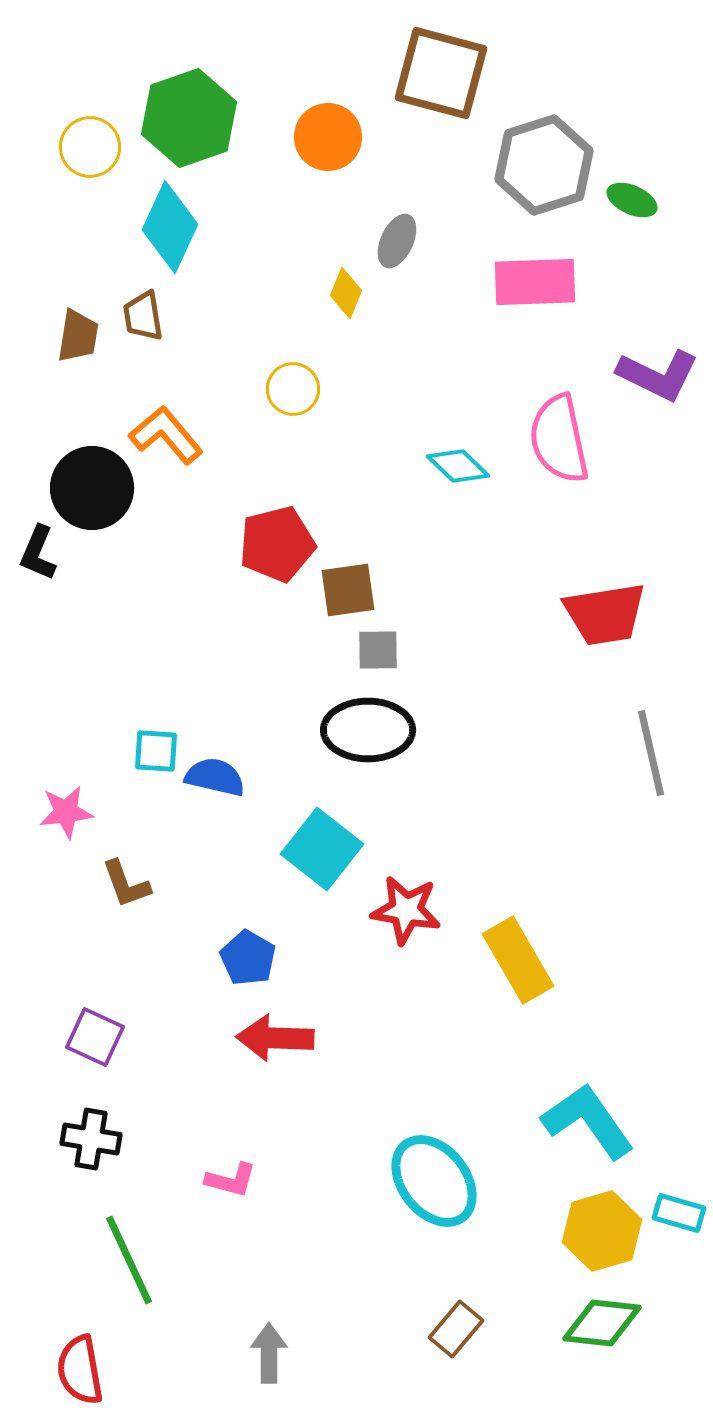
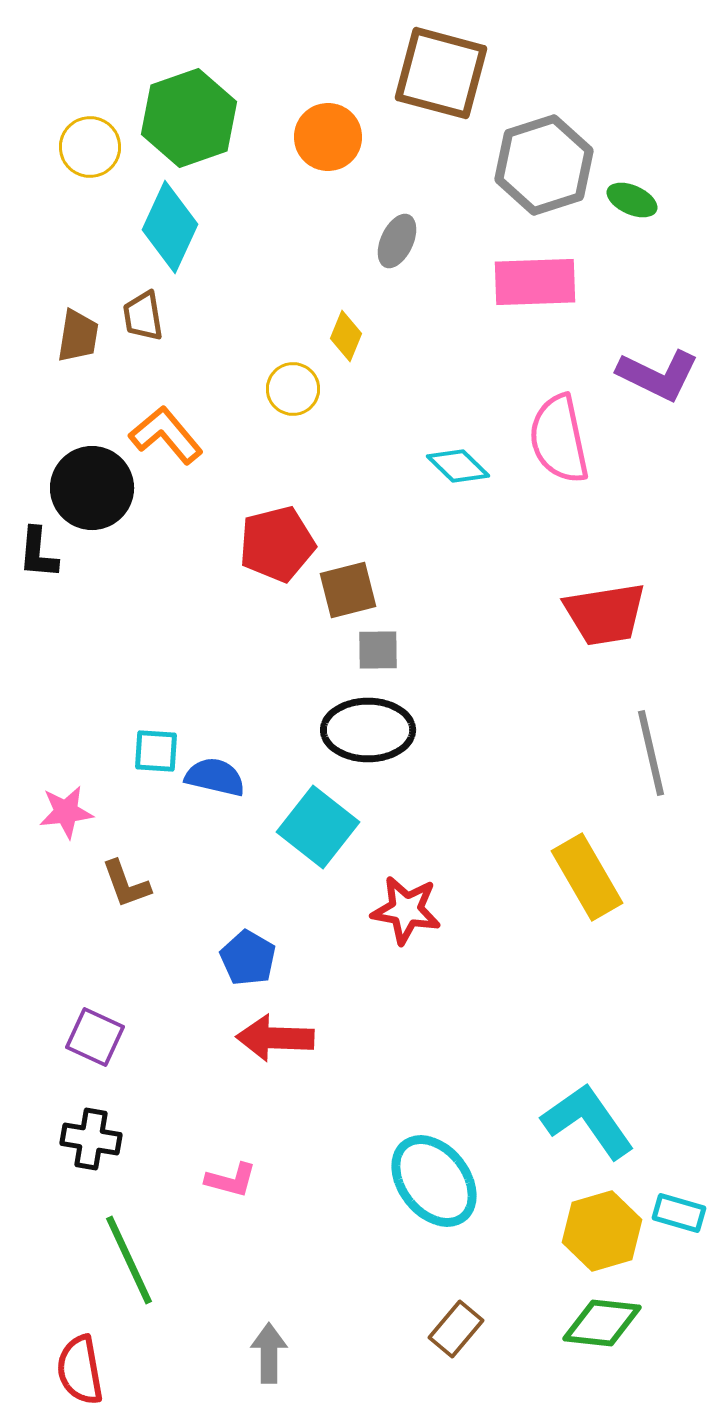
yellow diamond at (346, 293): moved 43 px down
black L-shape at (38, 553): rotated 18 degrees counterclockwise
brown square at (348, 590): rotated 6 degrees counterclockwise
cyan square at (322, 849): moved 4 px left, 22 px up
yellow rectangle at (518, 960): moved 69 px right, 83 px up
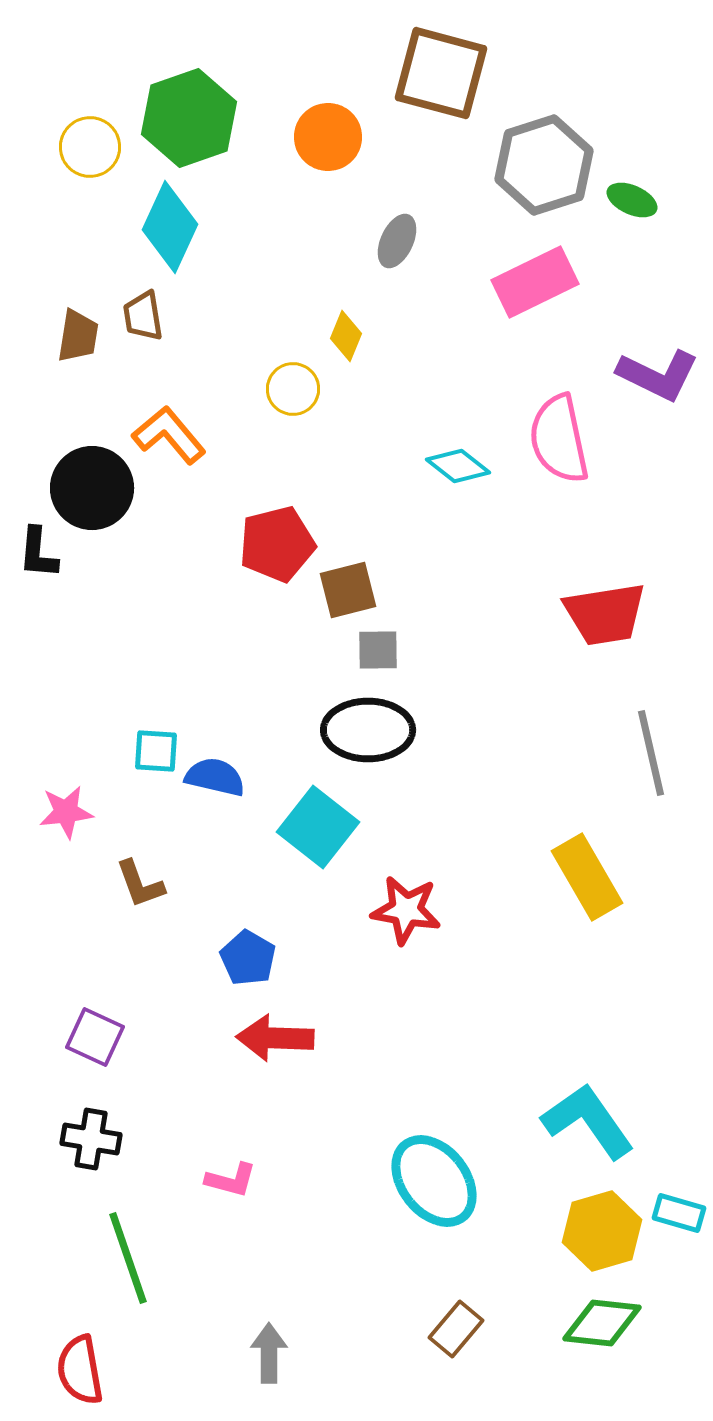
pink rectangle at (535, 282): rotated 24 degrees counterclockwise
orange L-shape at (166, 435): moved 3 px right
cyan diamond at (458, 466): rotated 6 degrees counterclockwise
brown L-shape at (126, 884): moved 14 px right
green line at (129, 1260): moved 1 px left, 2 px up; rotated 6 degrees clockwise
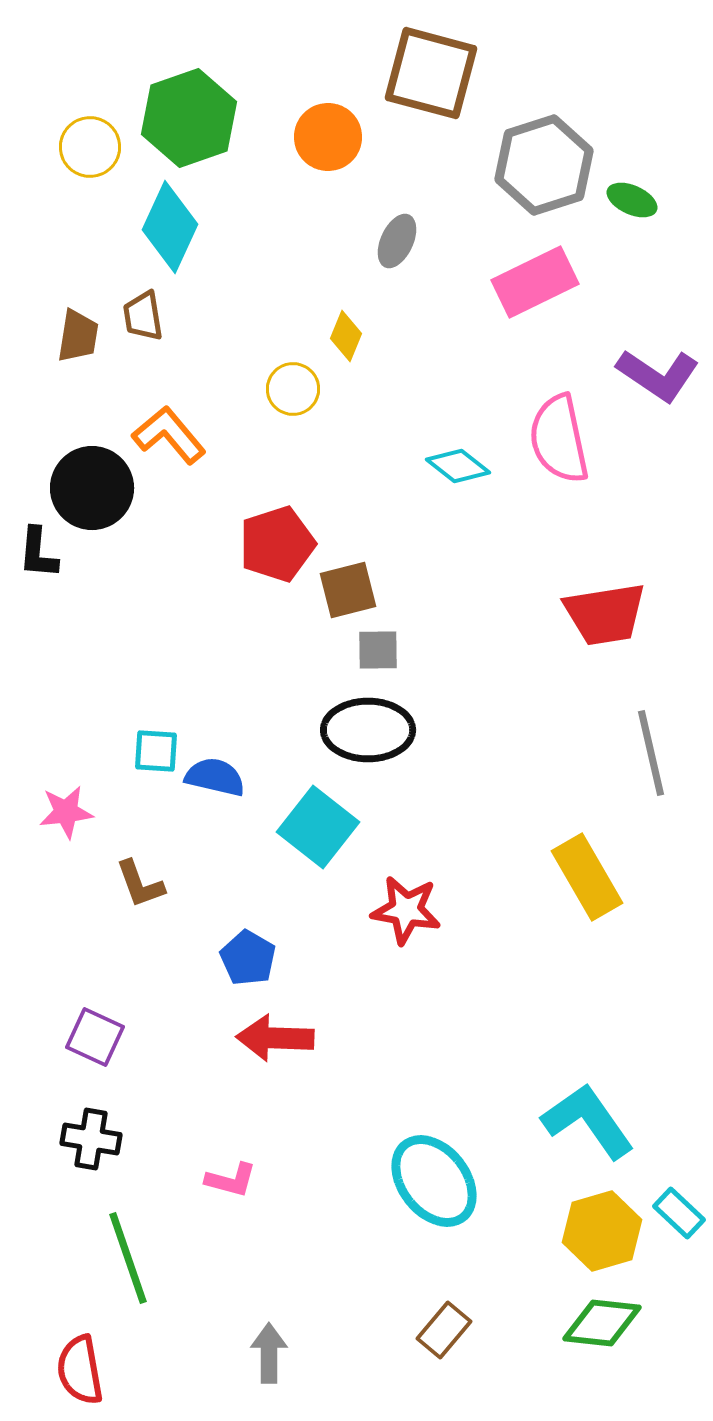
brown square at (441, 73): moved 10 px left
purple L-shape at (658, 375): rotated 8 degrees clockwise
red pentagon at (277, 544): rotated 4 degrees counterclockwise
cyan rectangle at (679, 1213): rotated 27 degrees clockwise
brown rectangle at (456, 1329): moved 12 px left, 1 px down
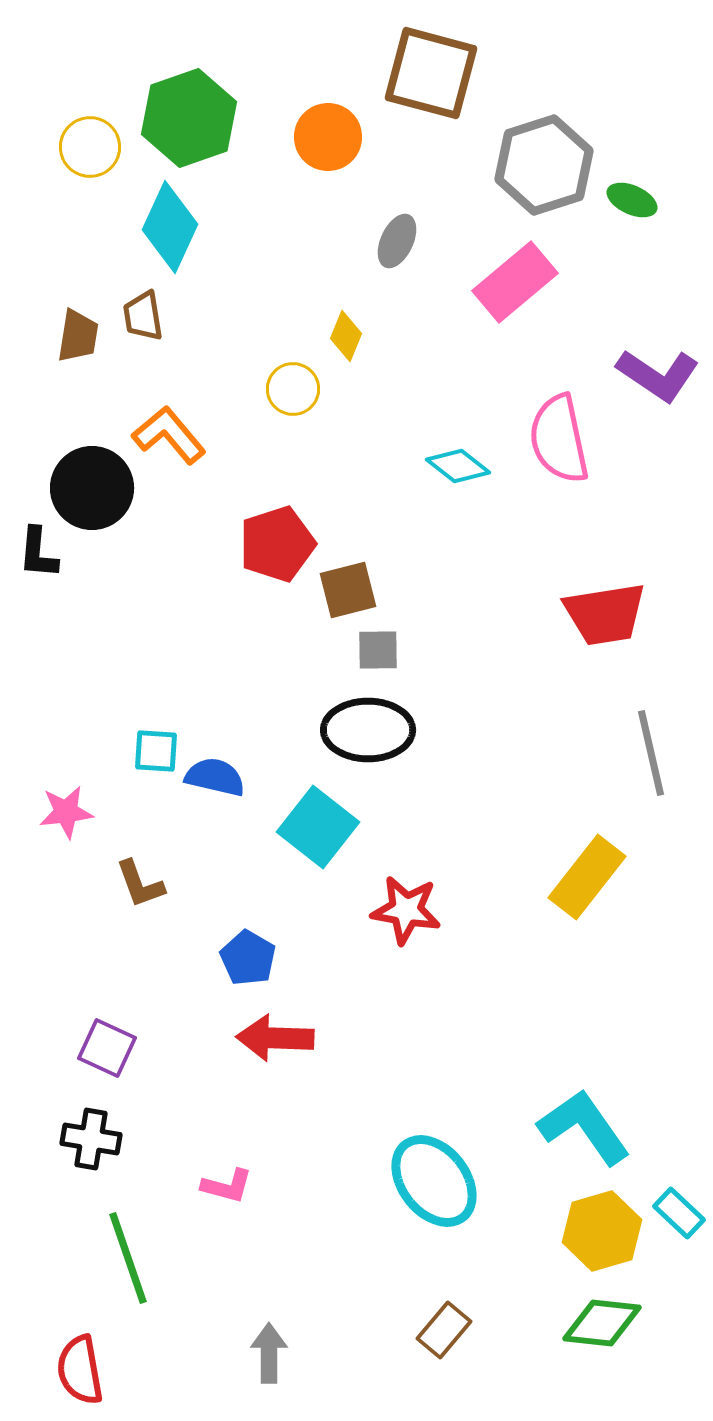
pink rectangle at (535, 282): moved 20 px left; rotated 14 degrees counterclockwise
yellow rectangle at (587, 877): rotated 68 degrees clockwise
purple square at (95, 1037): moved 12 px right, 11 px down
cyan L-shape at (588, 1121): moved 4 px left, 6 px down
pink L-shape at (231, 1180): moved 4 px left, 6 px down
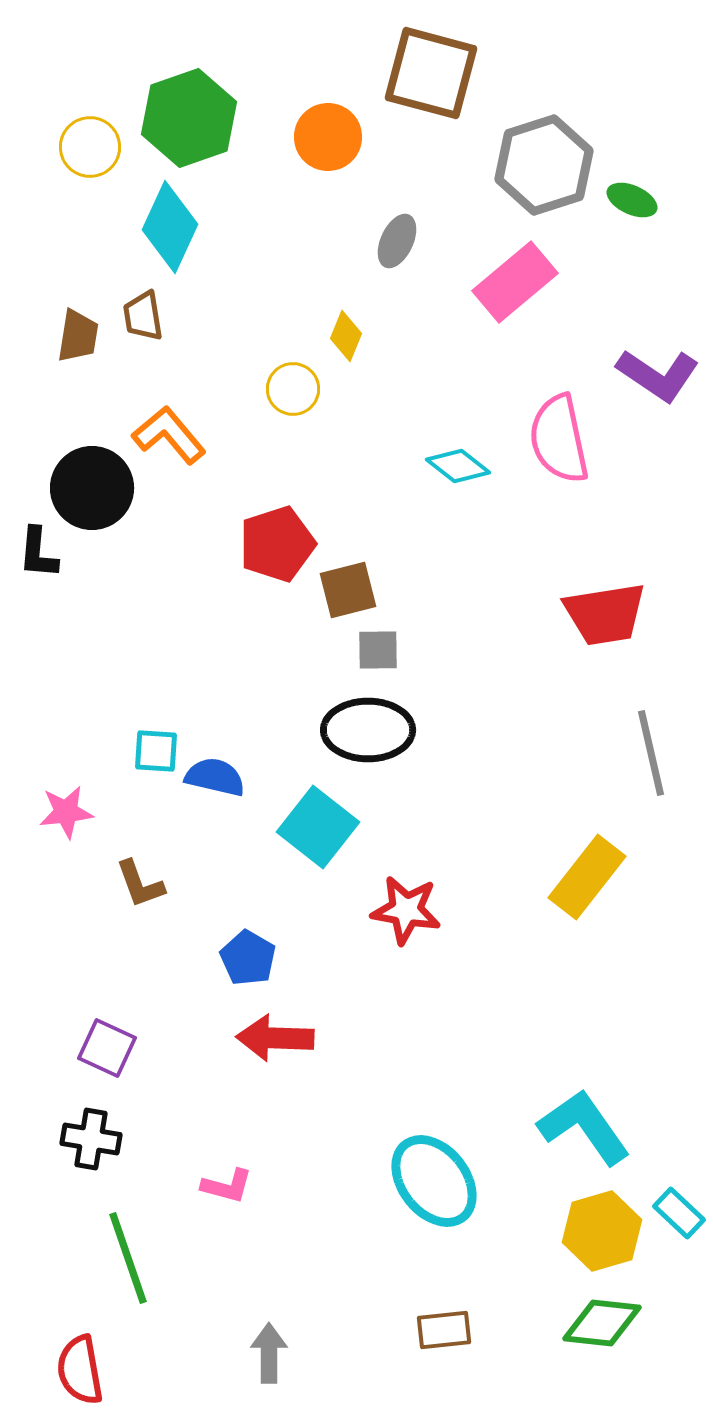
brown rectangle at (444, 1330): rotated 44 degrees clockwise
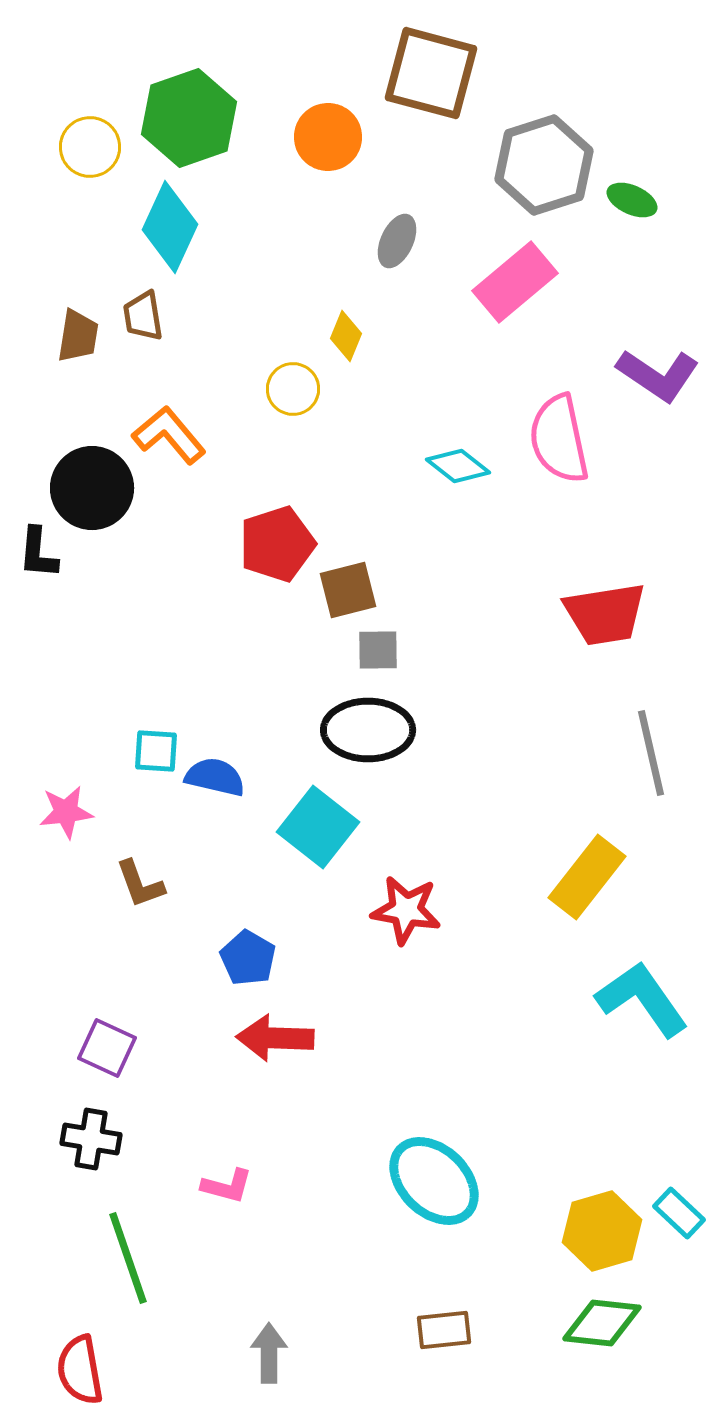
cyan L-shape at (584, 1127): moved 58 px right, 128 px up
cyan ellipse at (434, 1181): rotated 8 degrees counterclockwise
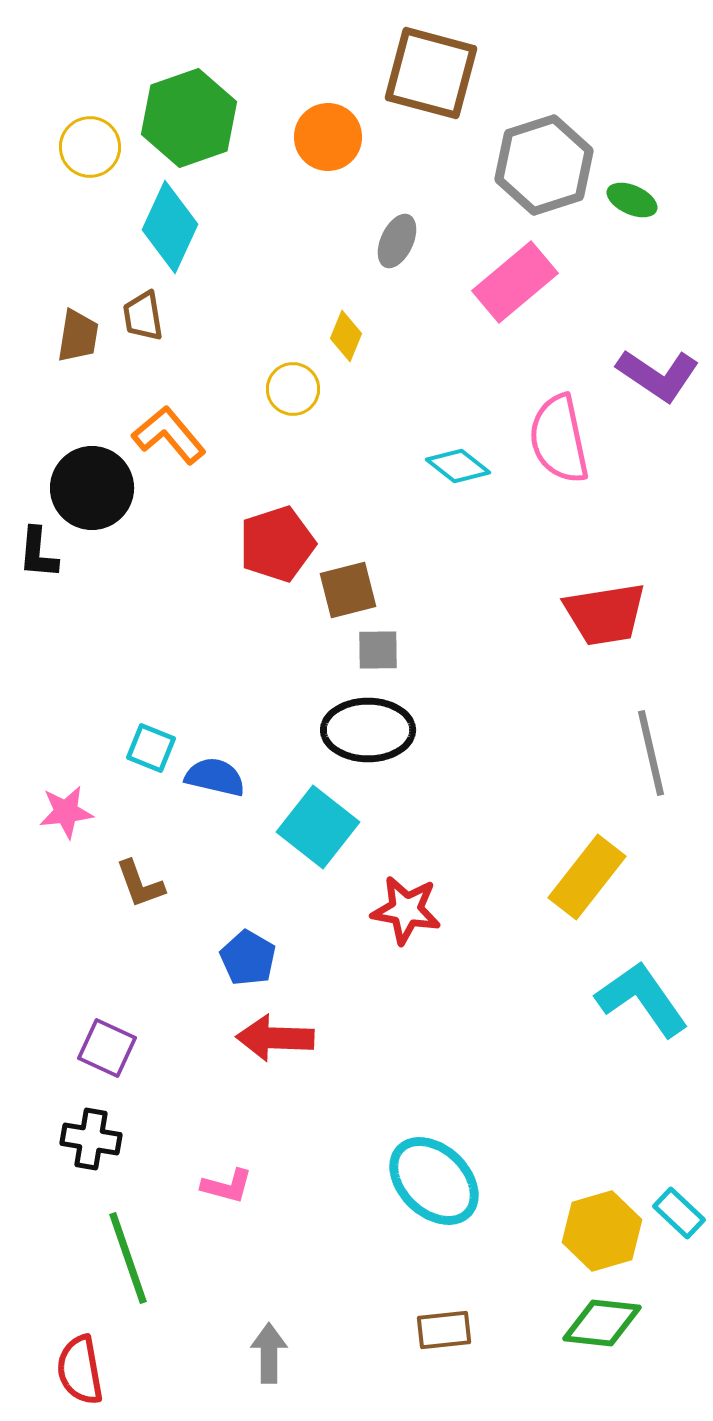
cyan square at (156, 751): moved 5 px left, 3 px up; rotated 18 degrees clockwise
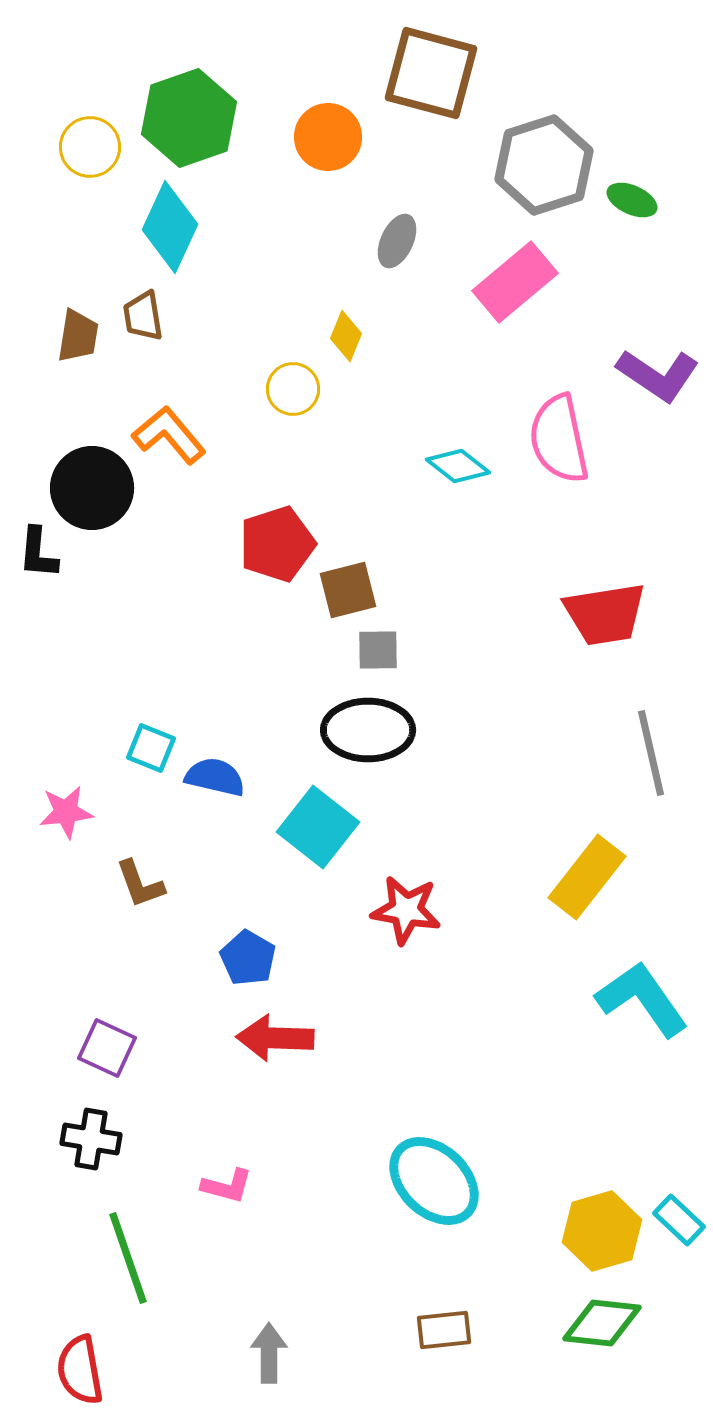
cyan rectangle at (679, 1213): moved 7 px down
